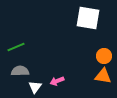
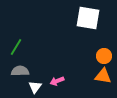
green line: rotated 36 degrees counterclockwise
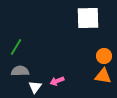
white square: rotated 10 degrees counterclockwise
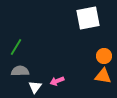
white square: rotated 10 degrees counterclockwise
